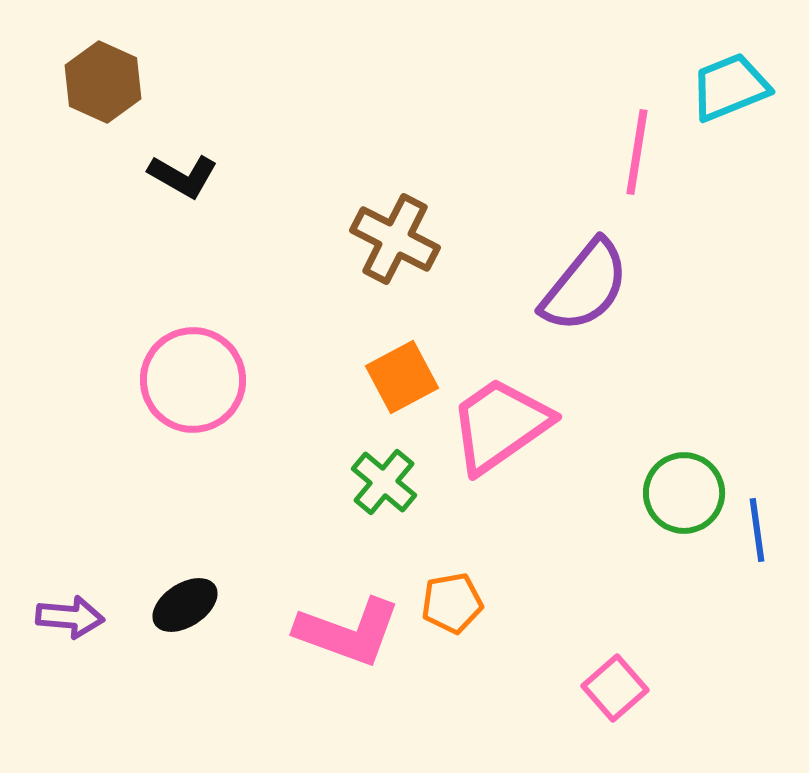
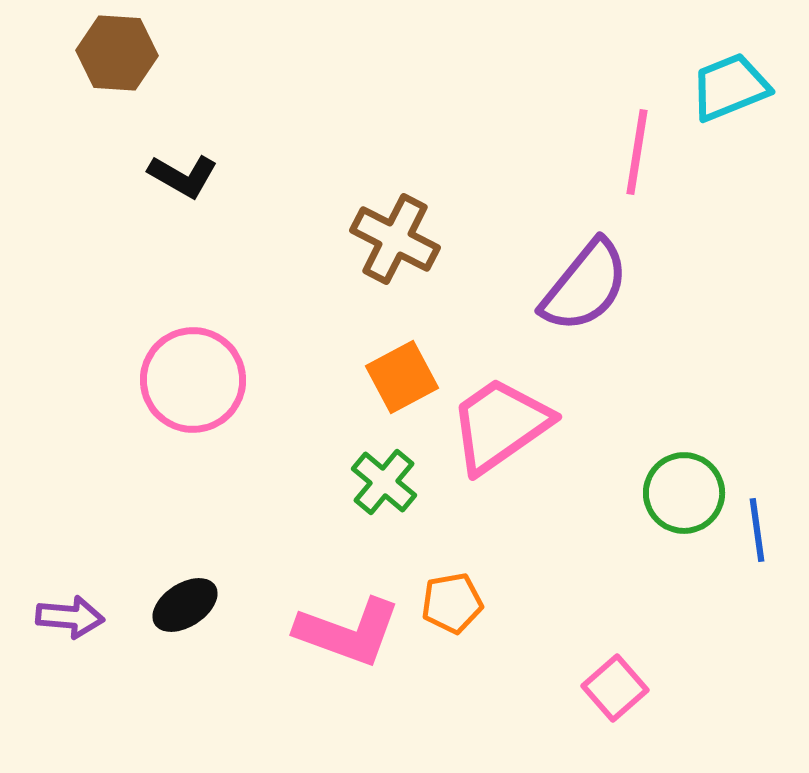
brown hexagon: moved 14 px right, 29 px up; rotated 20 degrees counterclockwise
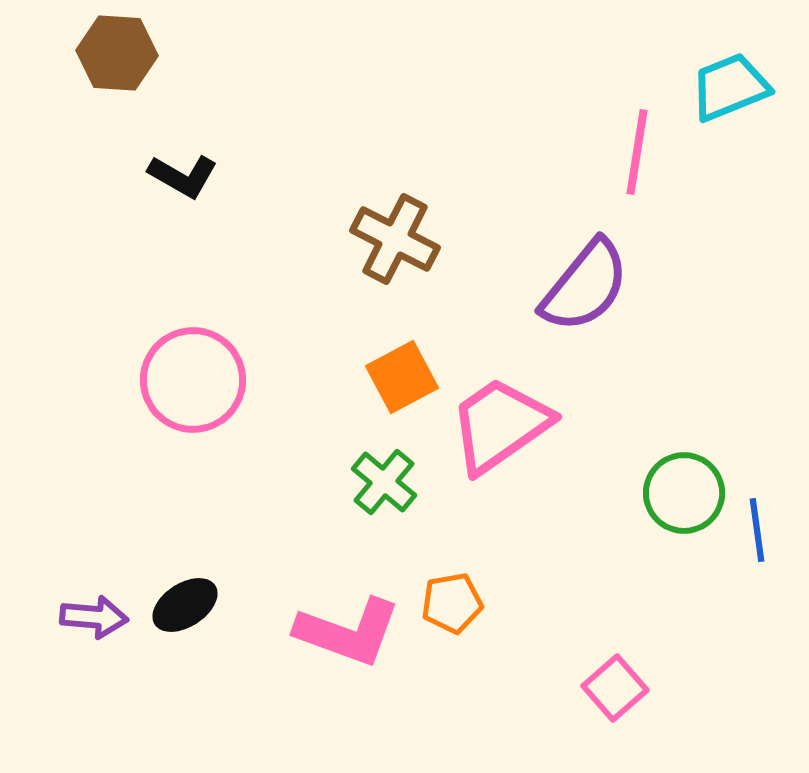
purple arrow: moved 24 px right
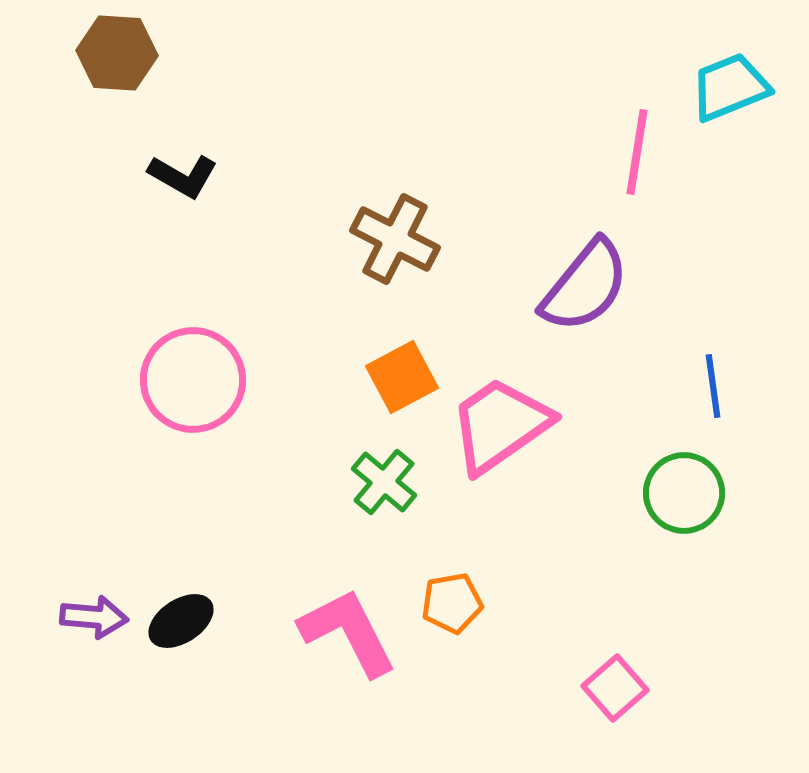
blue line: moved 44 px left, 144 px up
black ellipse: moved 4 px left, 16 px down
pink L-shape: rotated 137 degrees counterclockwise
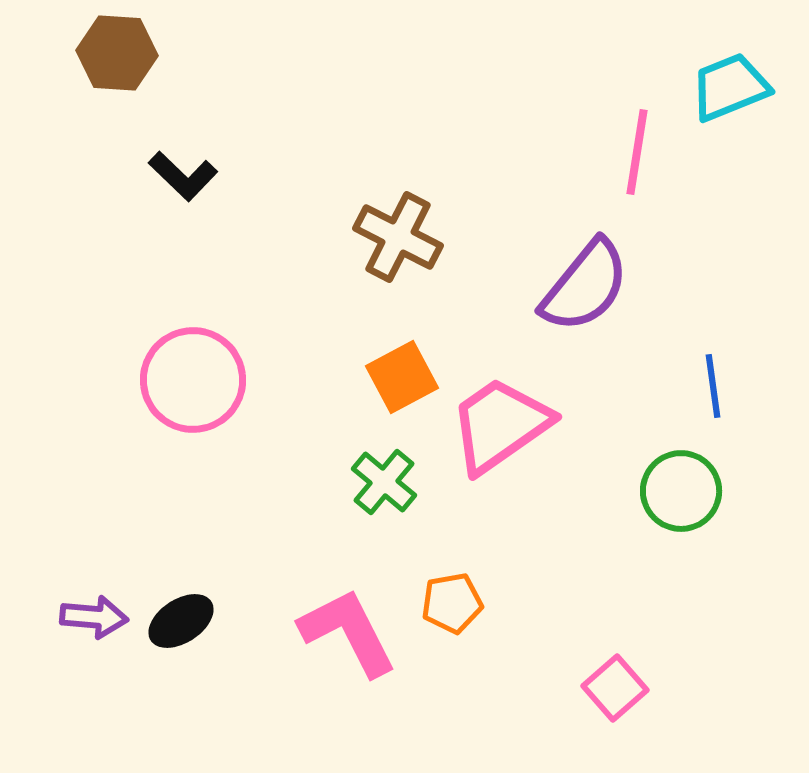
black L-shape: rotated 14 degrees clockwise
brown cross: moved 3 px right, 2 px up
green circle: moved 3 px left, 2 px up
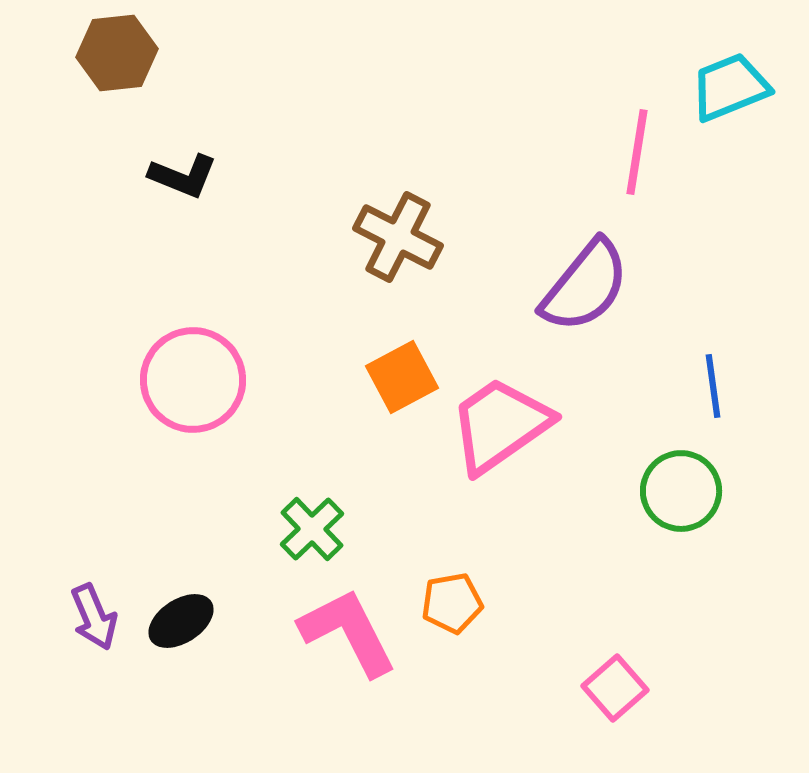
brown hexagon: rotated 10 degrees counterclockwise
black L-shape: rotated 22 degrees counterclockwise
green cross: moved 72 px left, 47 px down; rotated 6 degrees clockwise
purple arrow: rotated 62 degrees clockwise
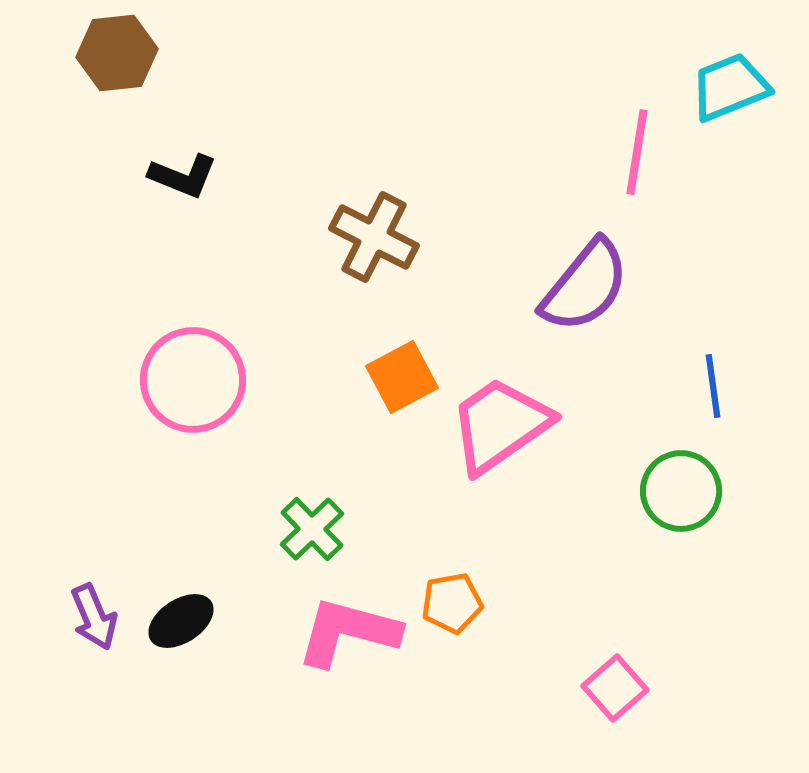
brown cross: moved 24 px left
pink L-shape: rotated 48 degrees counterclockwise
